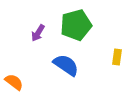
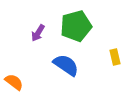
green pentagon: moved 1 px down
yellow rectangle: moved 2 px left; rotated 21 degrees counterclockwise
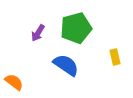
green pentagon: moved 2 px down
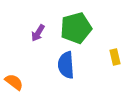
blue semicircle: rotated 128 degrees counterclockwise
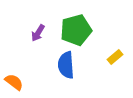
green pentagon: moved 2 px down
yellow rectangle: rotated 63 degrees clockwise
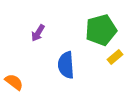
green pentagon: moved 25 px right
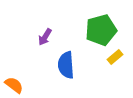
purple arrow: moved 7 px right, 4 px down
orange semicircle: moved 3 px down
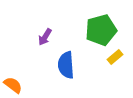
orange semicircle: moved 1 px left
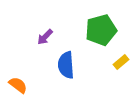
purple arrow: rotated 12 degrees clockwise
yellow rectangle: moved 6 px right, 5 px down
orange semicircle: moved 5 px right
